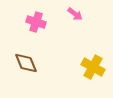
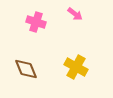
brown diamond: moved 6 px down
yellow cross: moved 17 px left
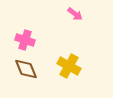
pink cross: moved 11 px left, 18 px down
yellow cross: moved 7 px left, 1 px up
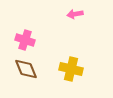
pink arrow: rotated 133 degrees clockwise
yellow cross: moved 2 px right, 3 px down; rotated 15 degrees counterclockwise
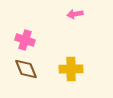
yellow cross: rotated 15 degrees counterclockwise
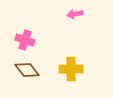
brown diamond: moved 1 px right, 1 px down; rotated 15 degrees counterclockwise
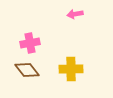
pink cross: moved 5 px right, 3 px down; rotated 30 degrees counterclockwise
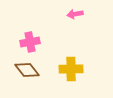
pink cross: moved 1 px up
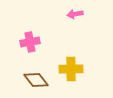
brown diamond: moved 9 px right, 10 px down
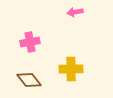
pink arrow: moved 2 px up
brown diamond: moved 7 px left
